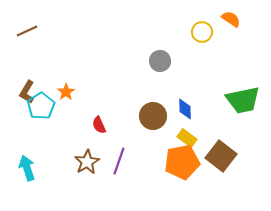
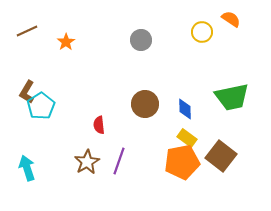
gray circle: moved 19 px left, 21 px up
orange star: moved 50 px up
green trapezoid: moved 11 px left, 3 px up
brown circle: moved 8 px left, 12 px up
red semicircle: rotated 18 degrees clockwise
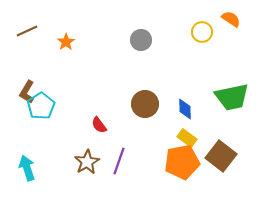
red semicircle: rotated 30 degrees counterclockwise
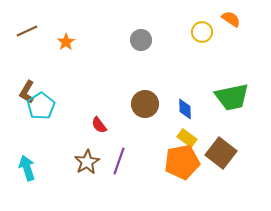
brown square: moved 3 px up
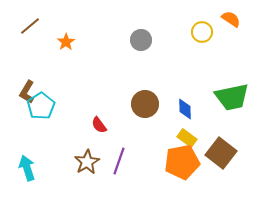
brown line: moved 3 px right, 5 px up; rotated 15 degrees counterclockwise
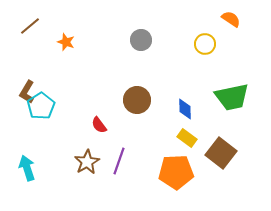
yellow circle: moved 3 px right, 12 px down
orange star: rotated 18 degrees counterclockwise
brown circle: moved 8 px left, 4 px up
orange pentagon: moved 6 px left, 10 px down; rotated 8 degrees clockwise
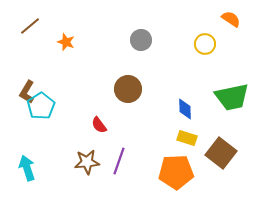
brown circle: moved 9 px left, 11 px up
yellow rectangle: rotated 18 degrees counterclockwise
brown star: rotated 25 degrees clockwise
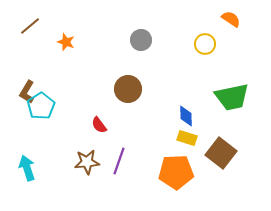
blue diamond: moved 1 px right, 7 px down
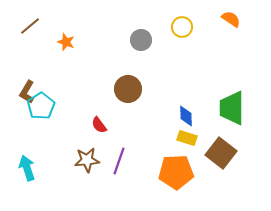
yellow circle: moved 23 px left, 17 px up
green trapezoid: moved 11 px down; rotated 102 degrees clockwise
brown star: moved 2 px up
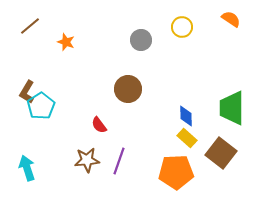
yellow rectangle: rotated 24 degrees clockwise
